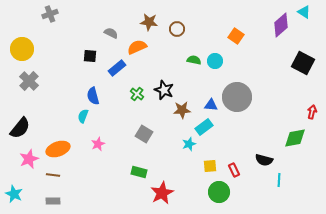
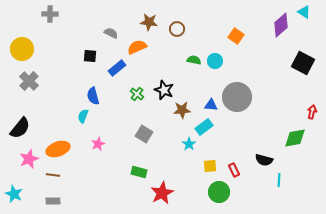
gray cross at (50, 14): rotated 21 degrees clockwise
cyan star at (189, 144): rotated 16 degrees counterclockwise
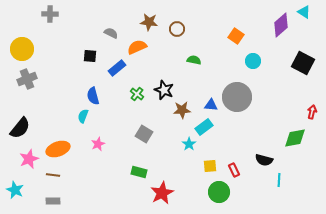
cyan circle at (215, 61): moved 38 px right
gray cross at (29, 81): moved 2 px left, 2 px up; rotated 24 degrees clockwise
cyan star at (14, 194): moved 1 px right, 4 px up
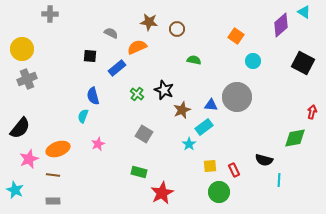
brown star at (182, 110): rotated 18 degrees counterclockwise
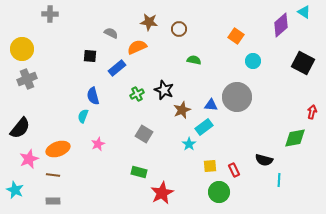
brown circle at (177, 29): moved 2 px right
green cross at (137, 94): rotated 24 degrees clockwise
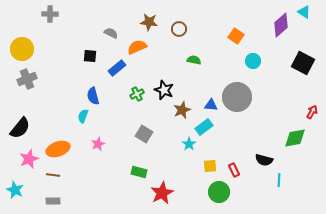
red arrow at (312, 112): rotated 16 degrees clockwise
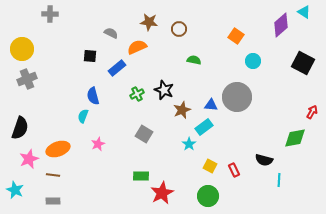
black semicircle at (20, 128): rotated 20 degrees counterclockwise
yellow square at (210, 166): rotated 32 degrees clockwise
green rectangle at (139, 172): moved 2 px right, 4 px down; rotated 14 degrees counterclockwise
green circle at (219, 192): moved 11 px left, 4 px down
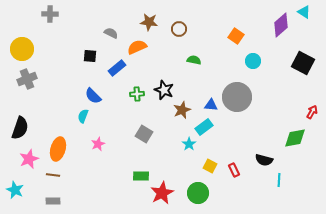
green cross at (137, 94): rotated 24 degrees clockwise
blue semicircle at (93, 96): rotated 30 degrees counterclockwise
orange ellipse at (58, 149): rotated 55 degrees counterclockwise
green circle at (208, 196): moved 10 px left, 3 px up
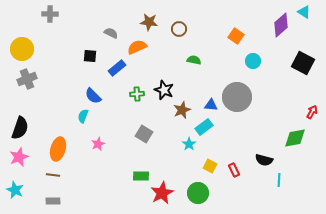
pink star at (29, 159): moved 10 px left, 2 px up
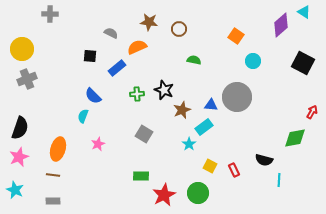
red star at (162, 193): moved 2 px right, 2 px down
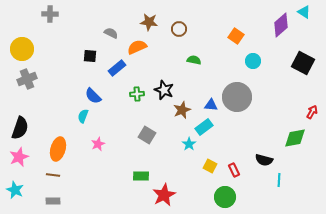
gray square at (144, 134): moved 3 px right, 1 px down
green circle at (198, 193): moved 27 px right, 4 px down
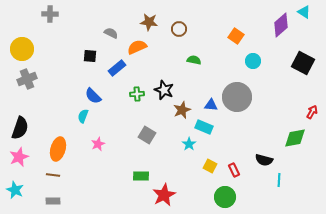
cyan rectangle at (204, 127): rotated 60 degrees clockwise
